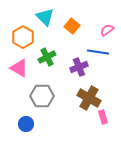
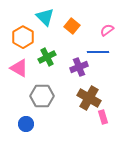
blue line: rotated 10 degrees counterclockwise
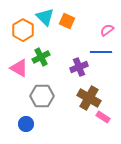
orange square: moved 5 px left, 5 px up; rotated 14 degrees counterclockwise
orange hexagon: moved 7 px up
blue line: moved 3 px right
green cross: moved 6 px left
pink rectangle: rotated 40 degrees counterclockwise
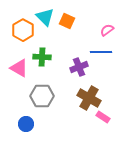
green cross: moved 1 px right; rotated 30 degrees clockwise
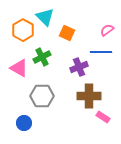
orange square: moved 12 px down
green cross: rotated 30 degrees counterclockwise
brown cross: moved 2 px up; rotated 30 degrees counterclockwise
blue circle: moved 2 px left, 1 px up
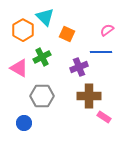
orange square: moved 1 px down
pink rectangle: moved 1 px right
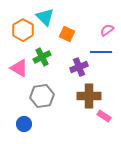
gray hexagon: rotated 10 degrees counterclockwise
pink rectangle: moved 1 px up
blue circle: moved 1 px down
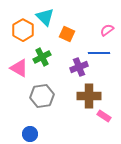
blue line: moved 2 px left, 1 px down
blue circle: moved 6 px right, 10 px down
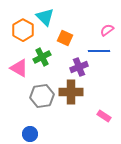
orange square: moved 2 px left, 4 px down
blue line: moved 2 px up
brown cross: moved 18 px left, 4 px up
